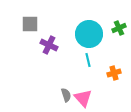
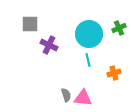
pink triangle: rotated 42 degrees counterclockwise
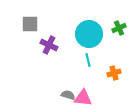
gray semicircle: moved 2 px right; rotated 56 degrees counterclockwise
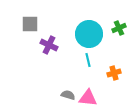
pink triangle: moved 5 px right
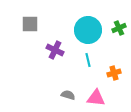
cyan circle: moved 1 px left, 4 px up
purple cross: moved 6 px right, 5 px down
pink triangle: moved 8 px right
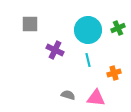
green cross: moved 1 px left
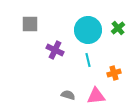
green cross: rotated 16 degrees counterclockwise
pink triangle: moved 2 px up; rotated 12 degrees counterclockwise
